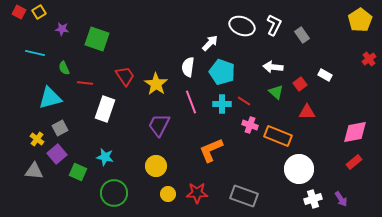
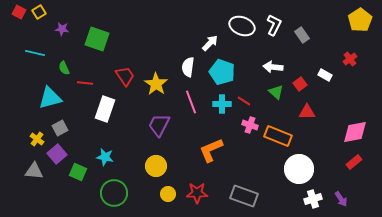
red cross at (369, 59): moved 19 px left
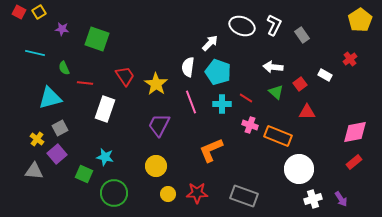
cyan pentagon at (222, 72): moved 4 px left
red line at (244, 101): moved 2 px right, 3 px up
green square at (78, 172): moved 6 px right, 2 px down
